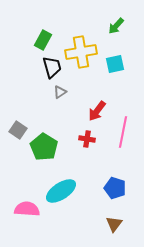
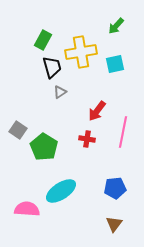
blue pentagon: rotated 25 degrees counterclockwise
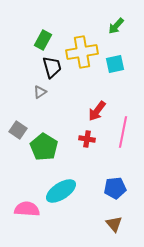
yellow cross: moved 1 px right
gray triangle: moved 20 px left
brown triangle: rotated 18 degrees counterclockwise
